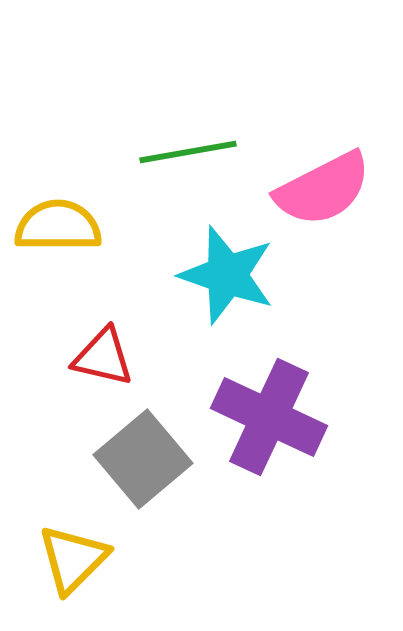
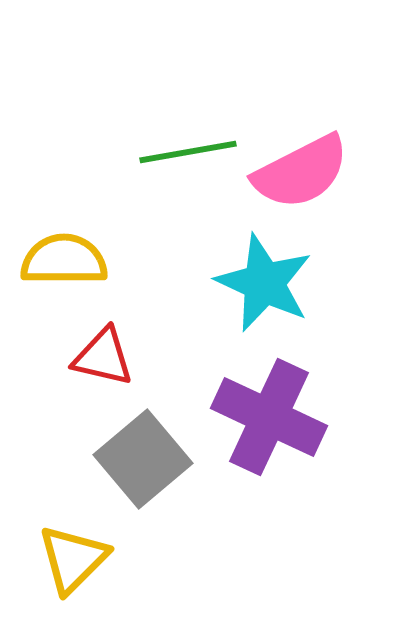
pink semicircle: moved 22 px left, 17 px up
yellow semicircle: moved 6 px right, 34 px down
cyan star: moved 37 px right, 8 px down; rotated 6 degrees clockwise
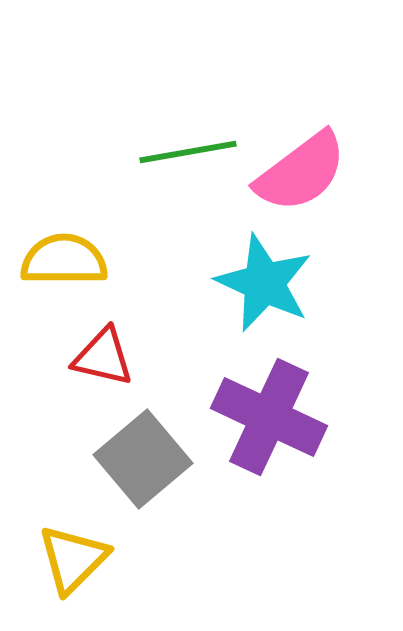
pink semicircle: rotated 10 degrees counterclockwise
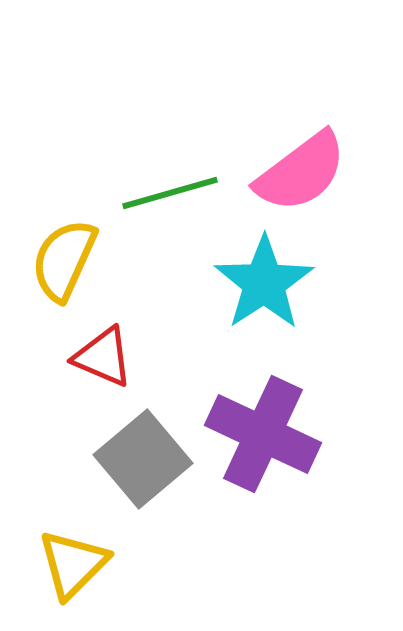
green line: moved 18 px left, 41 px down; rotated 6 degrees counterclockwise
yellow semicircle: rotated 66 degrees counterclockwise
cyan star: rotated 14 degrees clockwise
red triangle: rotated 10 degrees clockwise
purple cross: moved 6 px left, 17 px down
yellow triangle: moved 5 px down
